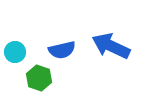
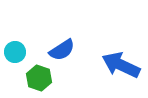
blue arrow: moved 10 px right, 19 px down
blue semicircle: rotated 20 degrees counterclockwise
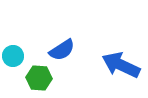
cyan circle: moved 2 px left, 4 px down
green hexagon: rotated 15 degrees counterclockwise
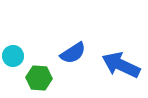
blue semicircle: moved 11 px right, 3 px down
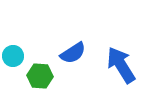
blue arrow: rotated 33 degrees clockwise
green hexagon: moved 1 px right, 2 px up
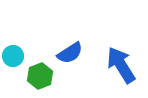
blue semicircle: moved 3 px left
green hexagon: rotated 25 degrees counterclockwise
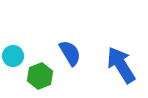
blue semicircle: rotated 88 degrees counterclockwise
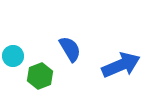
blue semicircle: moved 4 px up
blue arrow: rotated 99 degrees clockwise
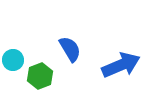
cyan circle: moved 4 px down
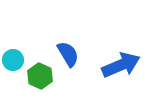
blue semicircle: moved 2 px left, 5 px down
green hexagon: rotated 15 degrees counterclockwise
